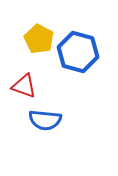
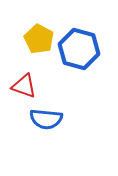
blue hexagon: moved 1 px right, 3 px up
blue semicircle: moved 1 px right, 1 px up
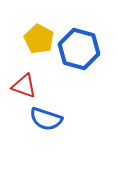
blue semicircle: rotated 12 degrees clockwise
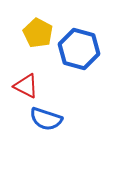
yellow pentagon: moved 1 px left, 6 px up
red triangle: moved 2 px right; rotated 8 degrees clockwise
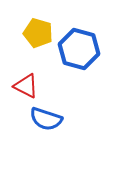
yellow pentagon: rotated 12 degrees counterclockwise
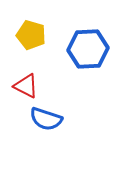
yellow pentagon: moved 7 px left, 2 px down
blue hexagon: moved 9 px right; rotated 18 degrees counterclockwise
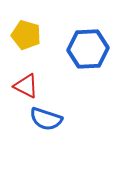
yellow pentagon: moved 5 px left
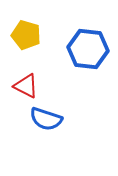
blue hexagon: rotated 9 degrees clockwise
